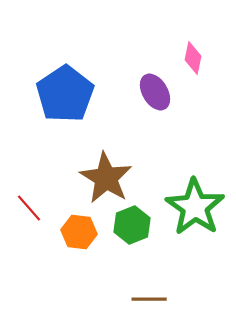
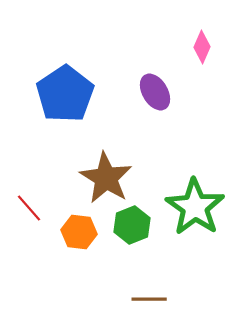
pink diamond: moved 9 px right, 11 px up; rotated 12 degrees clockwise
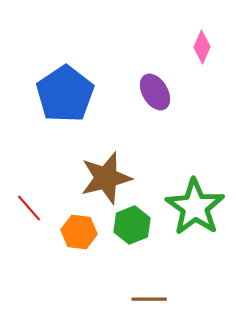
brown star: rotated 26 degrees clockwise
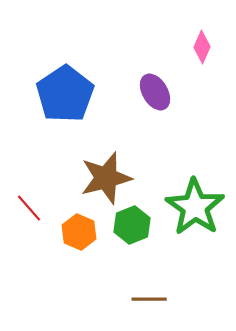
orange hexagon: rotated 16 degrees clockwise
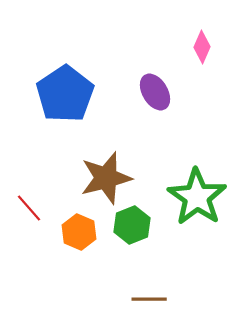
green star: moved 2 px right, 10 px up
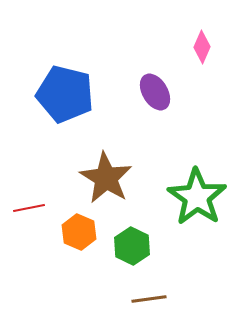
blue pentagon: rotated 24 degrees counterclockwise
brown star: rotated 26 degrees counterclockwise
red line: rotated 60 degrees counterclockwise
green hexagon: moved 21 px down; rotated 12 degrees counterclockwise
brown line: rotated 8 degrees counterclockwise
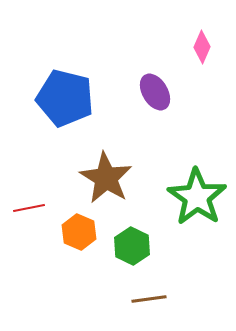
blue pentagon: moved 4 px down
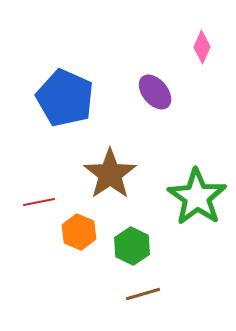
purple ellipse: rotated 9 degrees counterclockwise
blue pentagon: rotated 10 degrees clockwise
brown star: moved 4 px right, 4 px up; rotated 6 degrees clockwise
red line: moved 10 px right, 6 px up
brown line: moved 6 px left, 5 px up; rotated 8 degrees counterclockwise
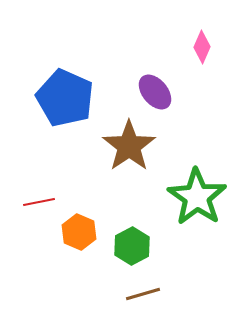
brown star: moved 19 px right, 28 px up
green hexagon: rotated 6 degrees clockwise
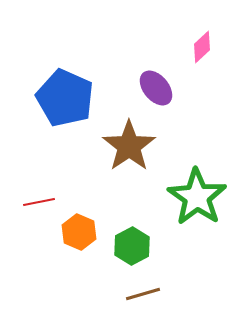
pink diamond: rotated 24 degrees clockwise
purple ellipse: moved 1 px right, 4 px up
